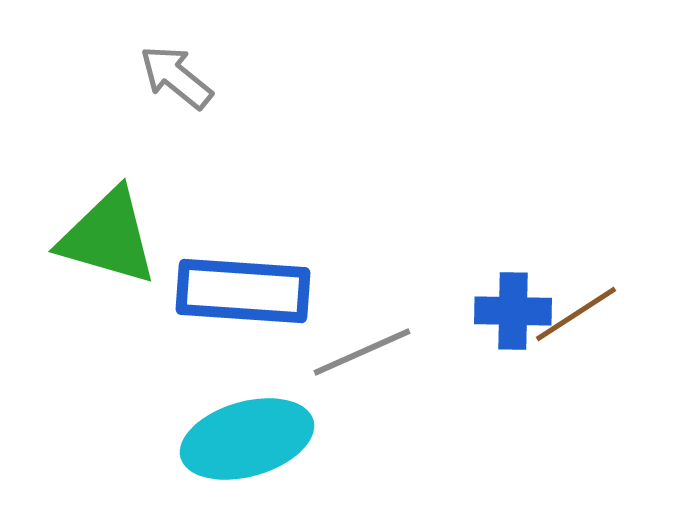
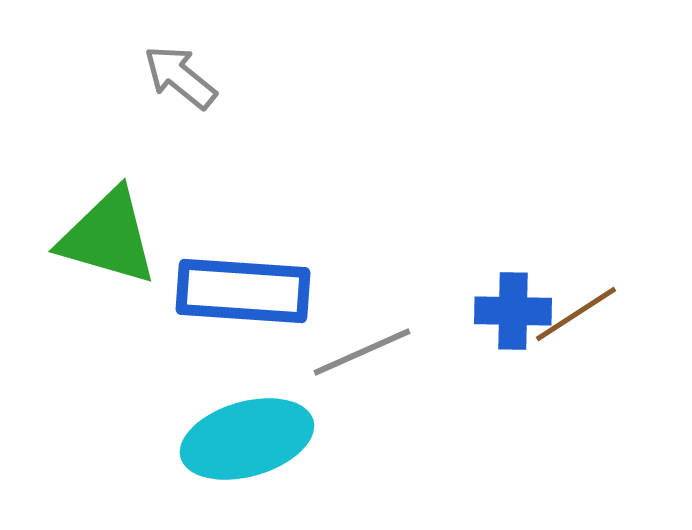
gray arrow: moved 4 px right
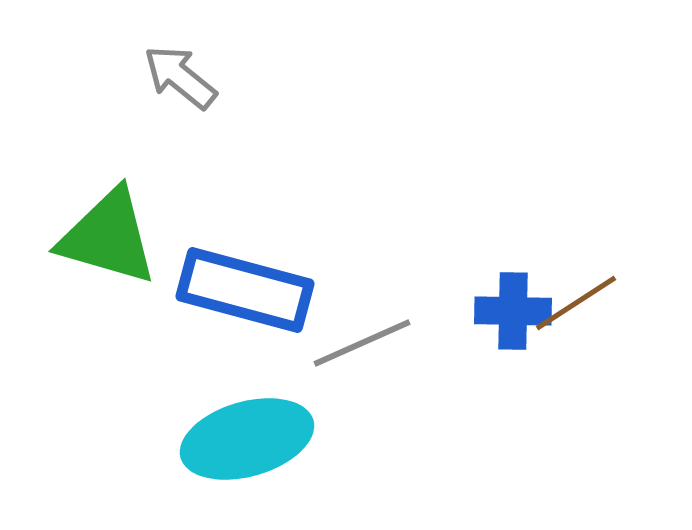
blue rectangle: moved 2 px right, 1 px up; rotated 11 degrees clockwise
brown line: moved 11 px up
gray line: moved 9 px up
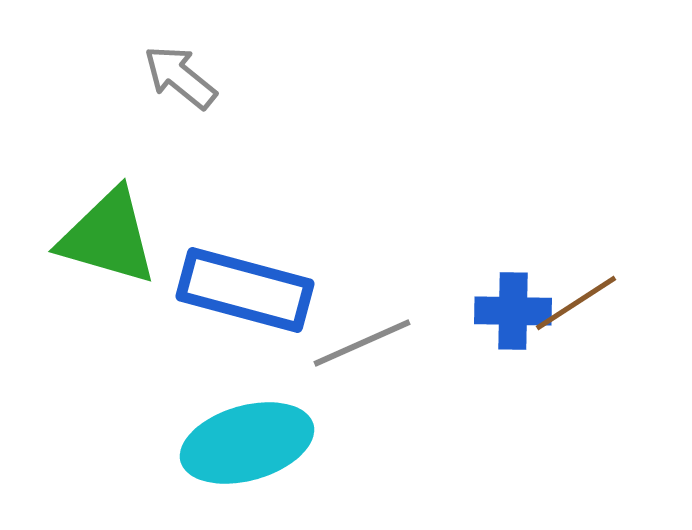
cyan ellipse: moved 4 px down
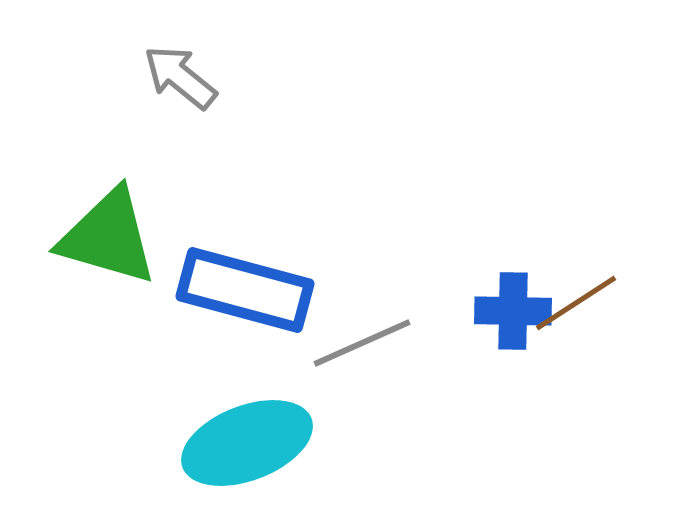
cyan ellipse: rotated 5 degrees counterclockwise
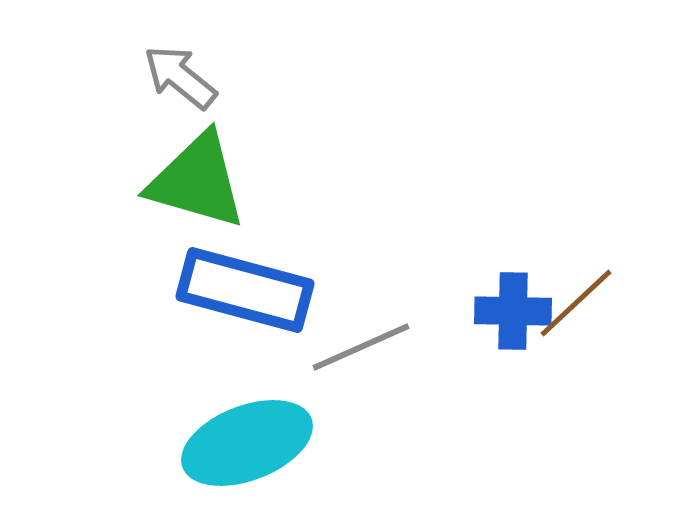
green triangle: moved 89 px right, 56 px up
brown line: rotated 10 degrees counterclockwise
gray line: moved 1 px left, 4 px down
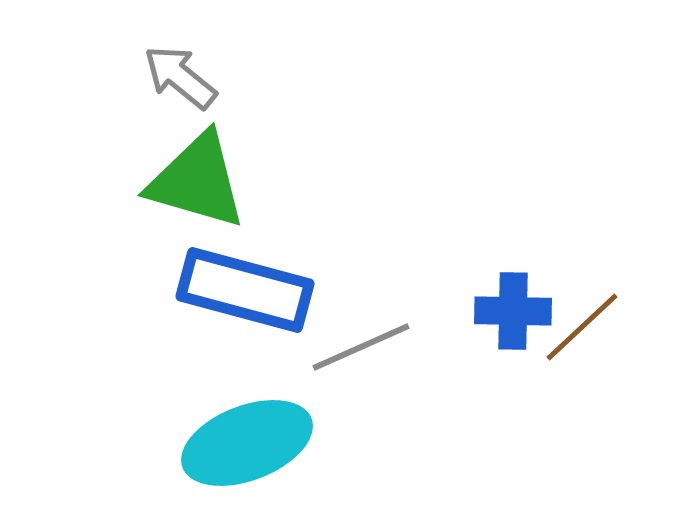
brown line: moved 6 px right, 24 px down
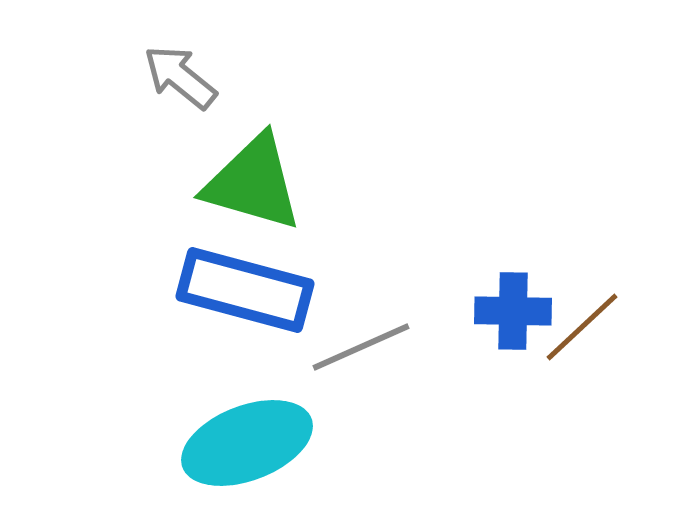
green triangle: moved 56 px right, 2 px down
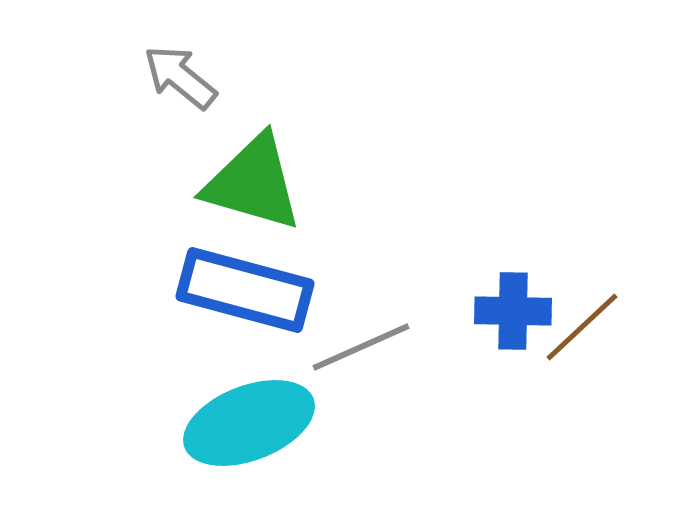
cyan ellipse: moved 2 px right, 20 px up
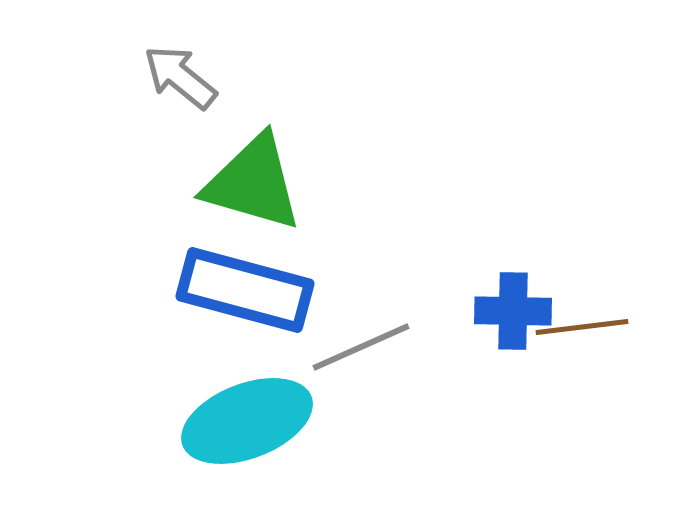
brown line: rotated 36 degrees clockwise
cyan ellipse: moved 2 px left, 2 px up
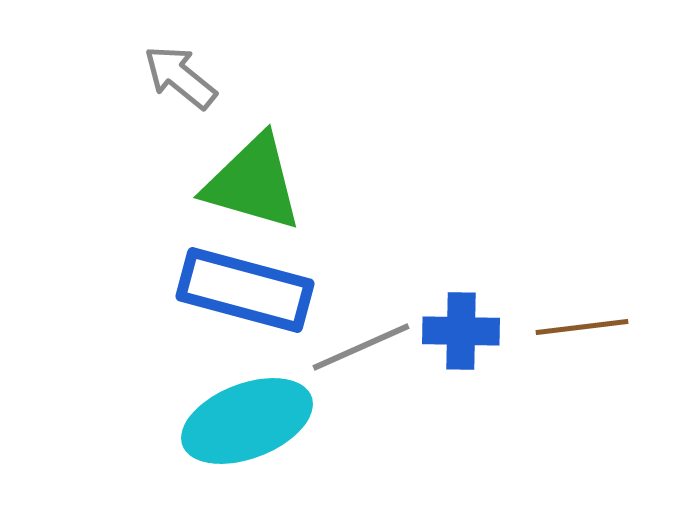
blue cross: moved 52 px left, 20 px down
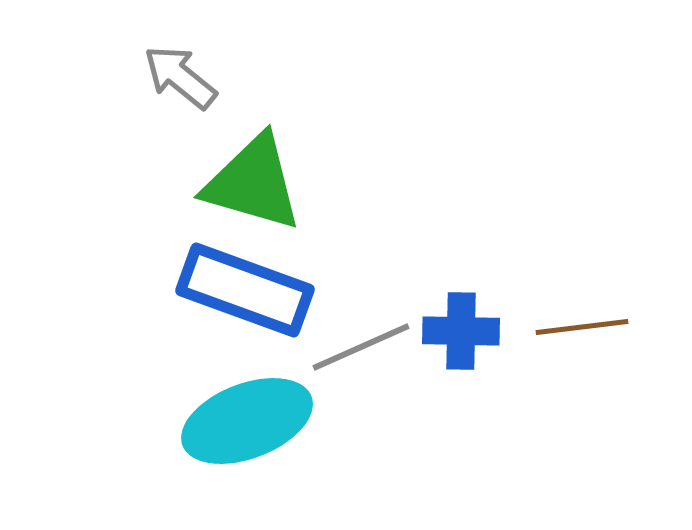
blue rectangle: rotated 5 degrees clockwise
